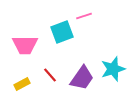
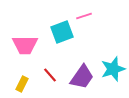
purple trapezoid: moved 1 px up
yellow rectangle: rotated 35 degrees counterclockwise
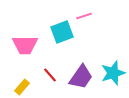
cyan star: moved 4 px down
purple trapezoid: moved 1 px left
yellow rectangle: moved 3 px down; rotated 14 degrees clockwise
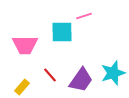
cyan square: rotated 20 degrees clockwise
purple trapezoid: moved 3 px down
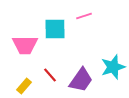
cyan square: moved 7 px left, 3 px up
cyan star: moved 6 px up
yellow rectangle: moved 2 px right, 1 px up
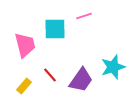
pink trapezoid: rotated 104 degrees counterclockwise
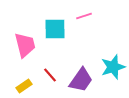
yellow rectangle: rotated 14 degrees clockwise
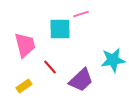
pink line: moved 3 px left, 2 px up
cyan square: moved 5 px right
cyan star: moved 7 px up; rotated 10 degrees clockwise
red line: moved 8 px up
purple trapezoid: rotated 12 degrees clockwise
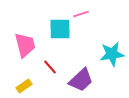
cyan star: moved 1 px left, 6 px up
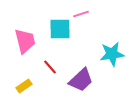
pink trapezoid: moved 4 px up
